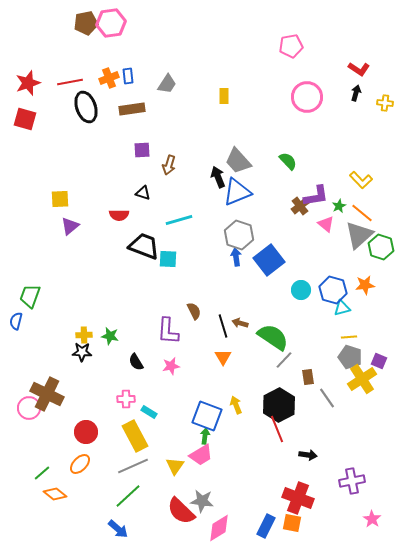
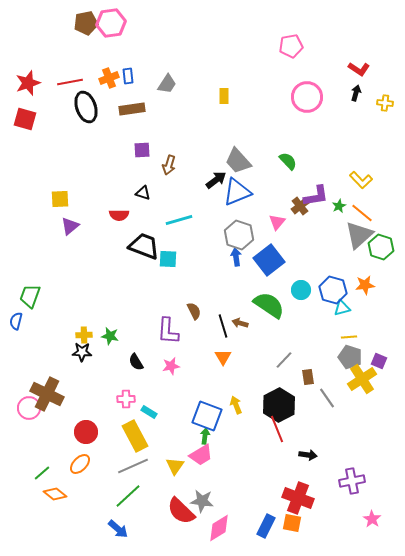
black arrow at (218, 177): moved 2 px left, 3 px down; rotated 75 degrees clockwise
pink triangle at (326, 224): moved 49 px left, 2 px up; rotated 30 degrees clockwise
green semicircle at (273, 337): moved 4 px left, 32 px up
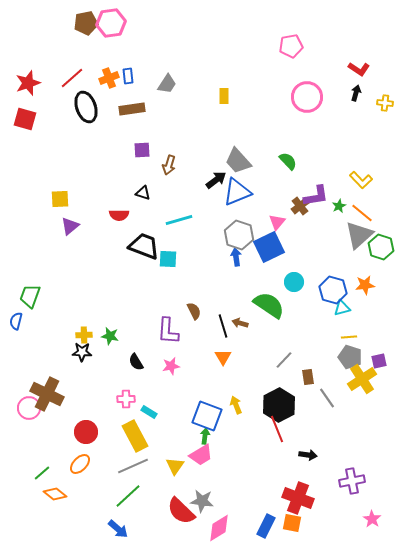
red line at (70, 82): moved 2 px right, 4 px up; rotated 30 degrees counterclockwise
blue square at (269, 260): moved 13 px up; rotated 12 degrees clockwise
cyan circle at (301, 290): moved 7 px left, 8 px up
purple square at (379, 361): rotated 35 degrees counterclockwise
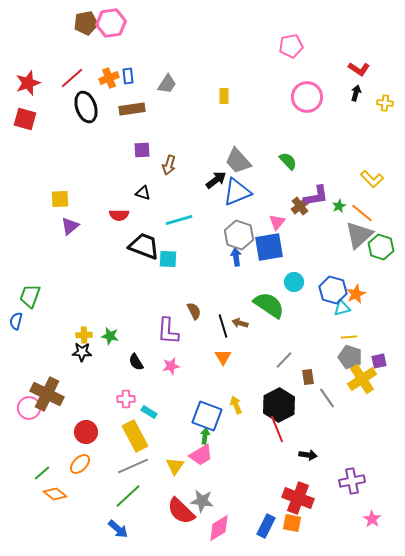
yellow L-shape at (361, 180): moved 11 px right, 1 px up
blue square at (269, 247): rotated 16 degrees clockwise
orange star at (365, 285): moved 9 px left, 9 px down; rotated 18 degrees counterclockwise
